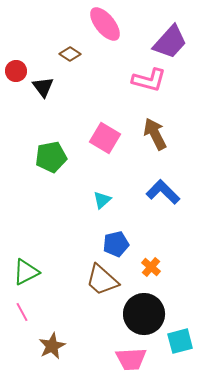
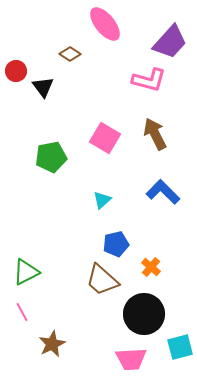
cyan square: moved 6 px down
brown star: moved 2 px up
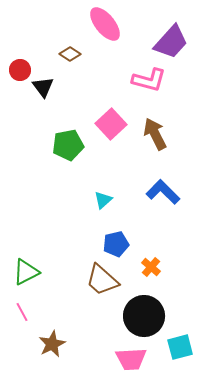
purple trapezoid: moved 1 px right
red circle: moved 4 px right, 1 px up
pink square: moved 6 px right, 14 px up; rotated 16 degrees clockwise
green pentagon: moved 17 px right, 12 px up
cyan triangle: moved 1 px right
black circle: moved 2 px down
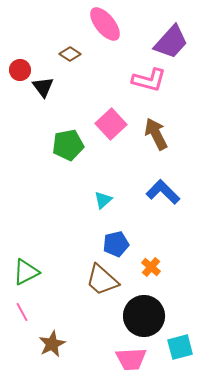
brown arrow: moved 1 px right
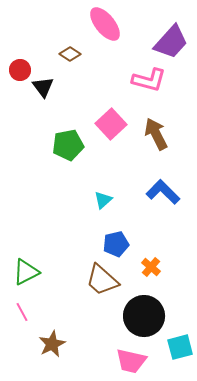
pink trapezoid: moved 2 px down; rotated 16 degrees clockwise
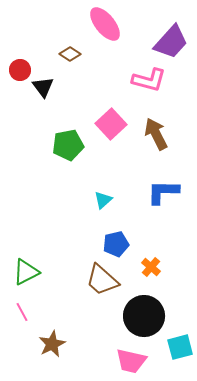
blue L-shape: rotated 44 degrees counterclockwise
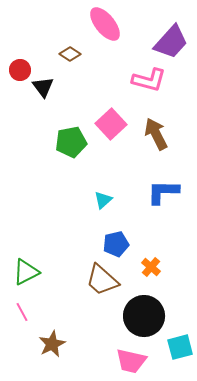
green pentagon: moved 3 px right, 3 px up
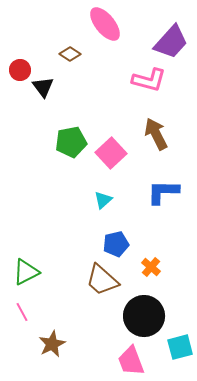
pink square: moved 29 px down
pink trapezoid: rotated 56 degrees clockwise
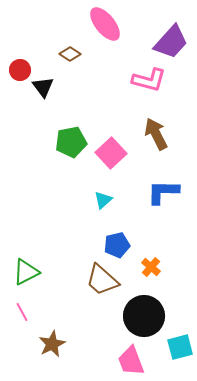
blue pentagon: moved 1 px right, 1 px down
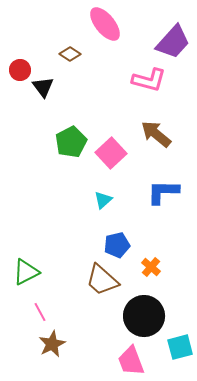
purple trapezoid: moved 2 px right
brown arrow: rotated 24 degrees counterclockwise
green pentagon: rotated 16 degrees counterclockwise
pink line: moved 18 px right
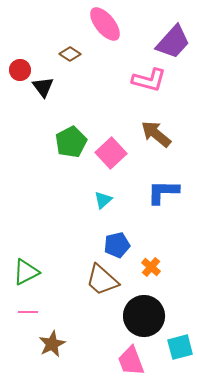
pink line: moved 12 px left; rotated 60 degrees counterclockwise
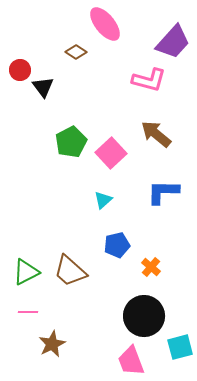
brown diamond: moved 6 px right, 2 px up
brown trapezoid: moved 32 px left, 9 px up
